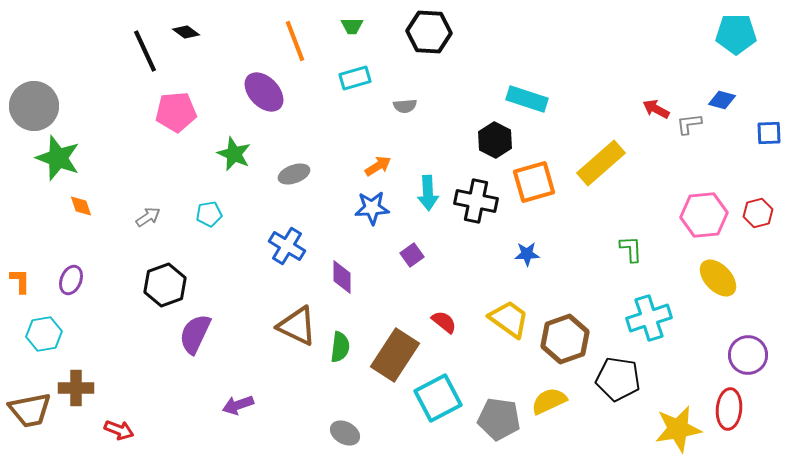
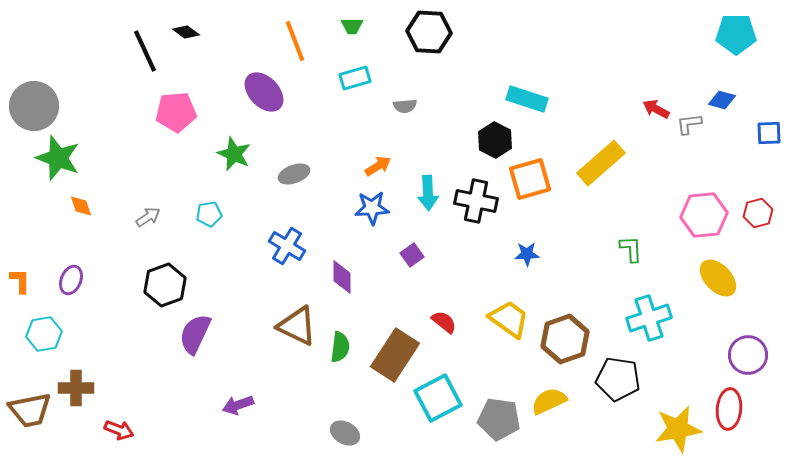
orange square at (534, 182): moved 4 px left, 3 px up
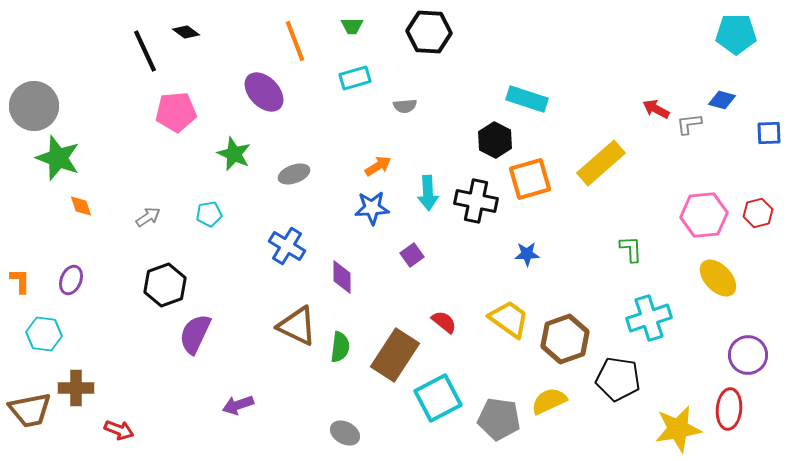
cyan hexagon at (44, 334): rotated 16 degrees clockwise
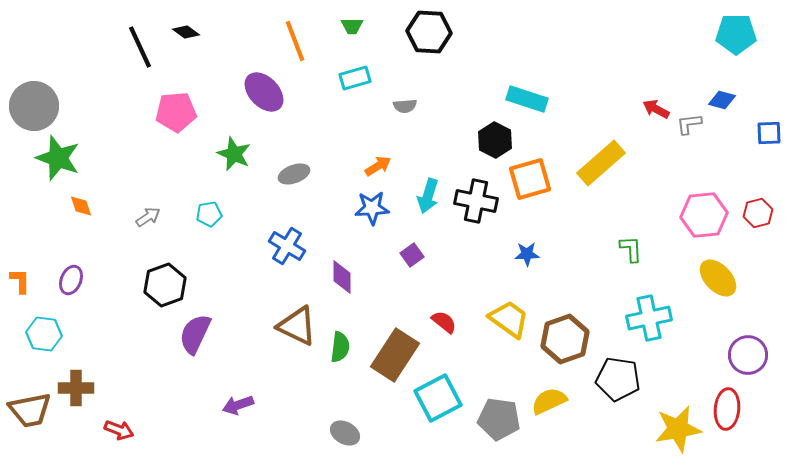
black line at (145, 51): moved 5 px left, 4 px up
cyan arrow at (428, 193): moved 3 px down; rotated 20 degrees clockwise
cyan cross at (649, 318): rotated 6 degrees clockwise
red ellipse at (729, 409): moved 2 px left
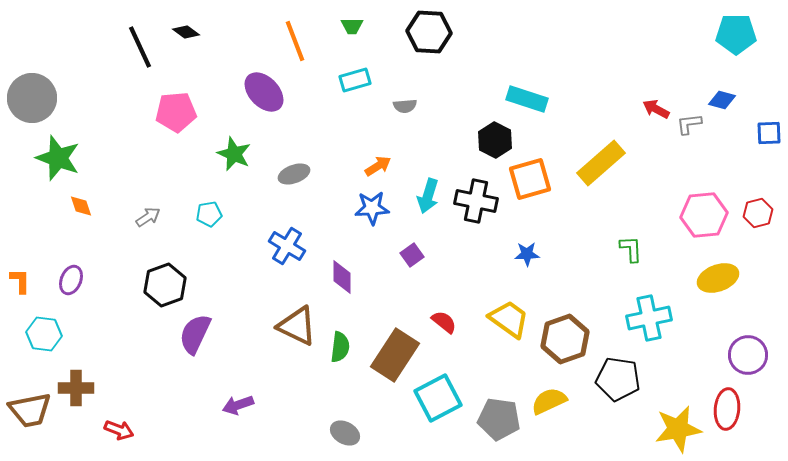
cyan rectangle at (355, 78): moved 2 px down
gray circle at (34, 106): moved 2 px left, 8 px up
yellow ellipse at (718, 278): rotated 66 degrees counterclockwise
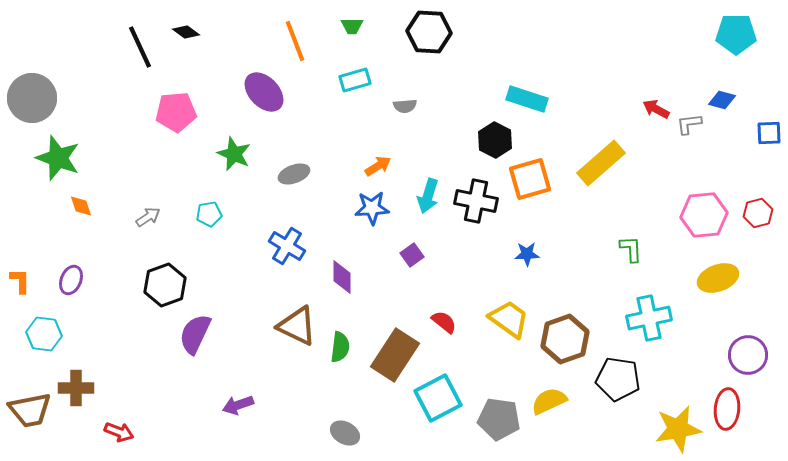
red arrow at (119, 430): moved 2 px down
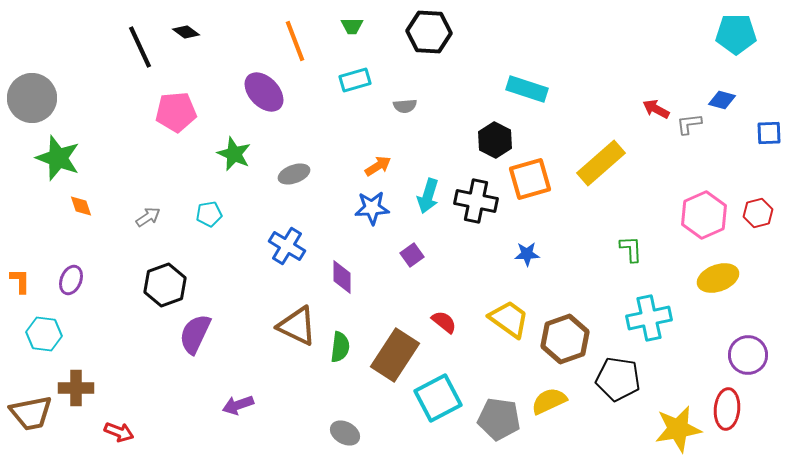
cyan rectangle at (527, 99): moved 10 px up
pink hexagon at (704, 215): rotated 18 degrees counterclockwise
brown trapezoid at (30, 410): moved 1 px right, 3 px down
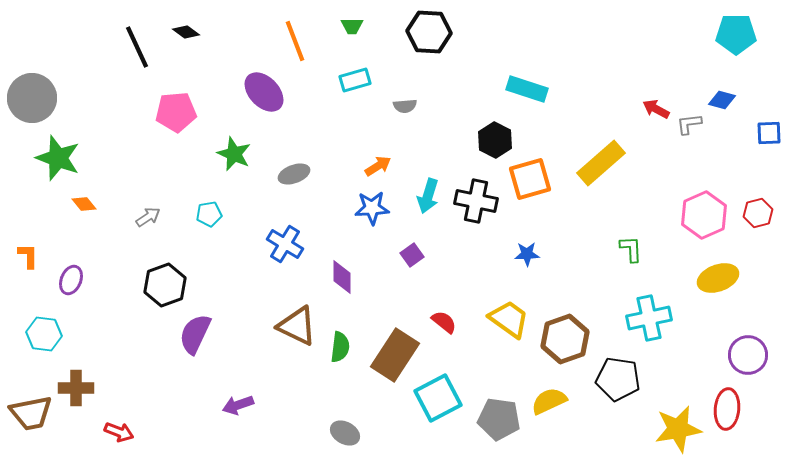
black line at (140, 47): moved 3 px left
orange diamond at (81, 206): moved 3 px right, 2 px up; rotated 20 degrees counterclockwise
blue cross at (287, 246): moved 2 px left, 2 px up
orange L-shape at (20, 281): moved 8 px right, 25 px up
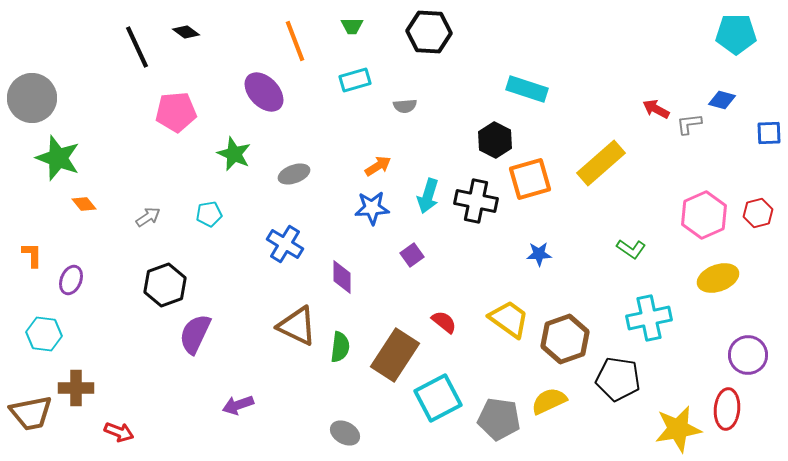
green L-shape at (631, 249): rotated 128 degrees clockwise
blue star at (527, 254): moved 12 px right
orange L-shape at (28, 256): moved 4 px right, 1 px up
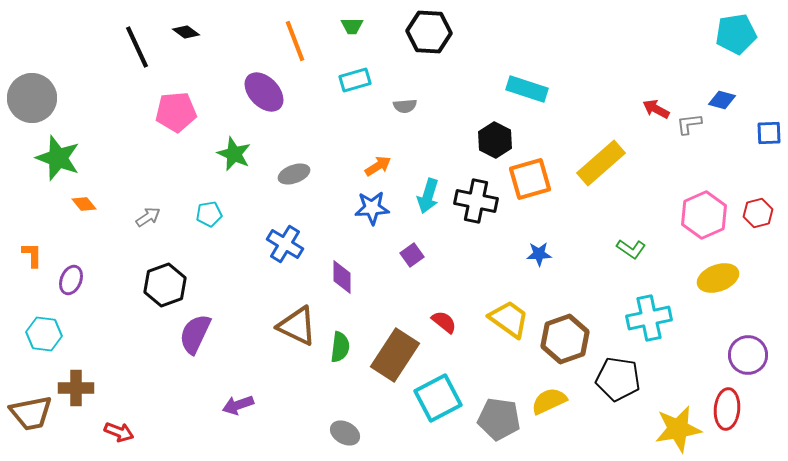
cyan pentagon at (736, 34): rotated 9 degrees counterclockwise
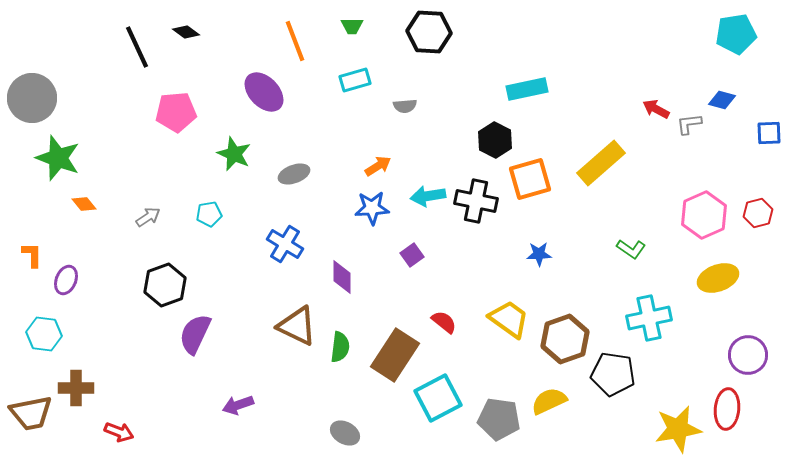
cyan rectangle at (527, 89): rotated 30 degrees counterclockwise
cyan arrow at (428, 196): rotated 64 degrees clockwise
purple ellipse at (71, 280): moved 5 px left
black pentagon at (618, 379): moved 5 px left, 5 px up
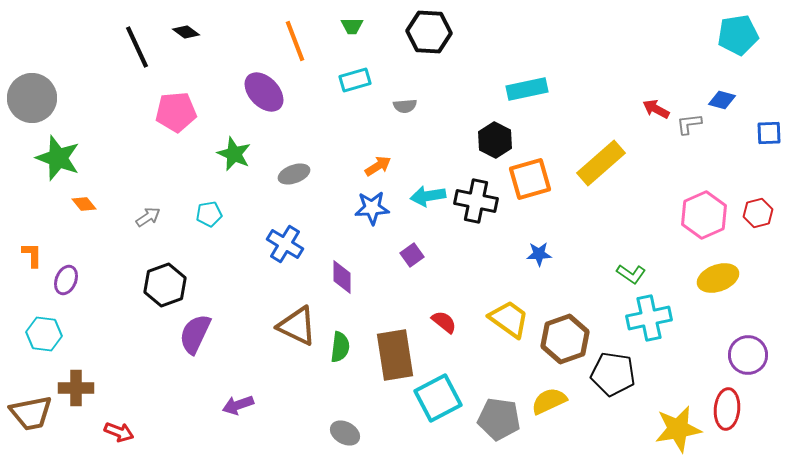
cyan pentagon at (736, 34): moved 2 px right, 1 px down
green L-shape at (631, 249): moved 25 px down
brown rectangle at (395, 355): rotated 42 degrees counterclockwise
